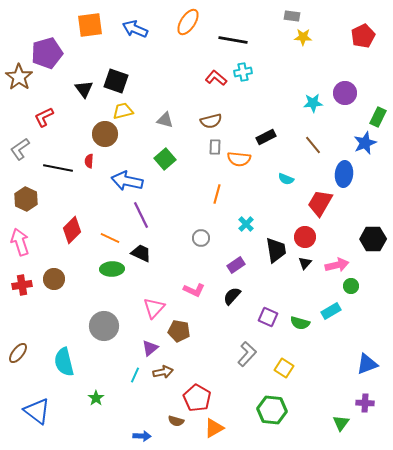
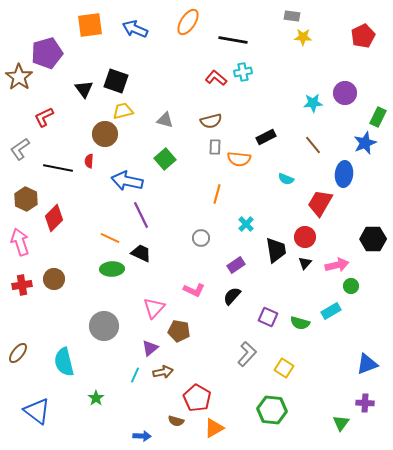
red diamond at (72, 230): moved 18 px left, 12 px up
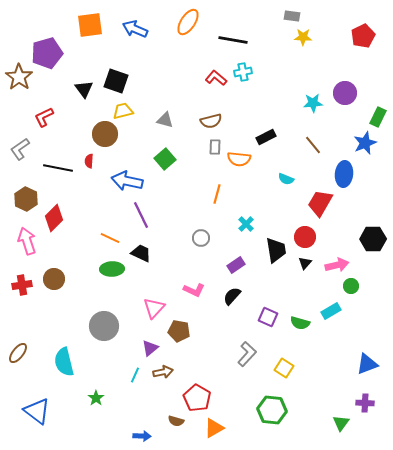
pink arrow at (20, 242): moved 7 px right, 1 px up
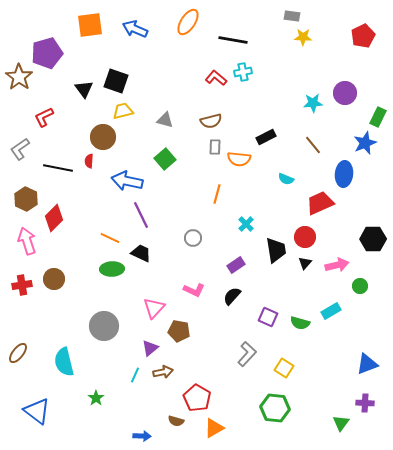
brown circle at (105, 134): moved 2 px left, 3 px down
red trapezoid at (320, 203): rotated 36 degrees clockwise
gray circle at (201, 238): moved 8 px left
green circle at (351, 286): moved 9 px right
green hexagon at (272, 410): moved 3 px right, 2 px up
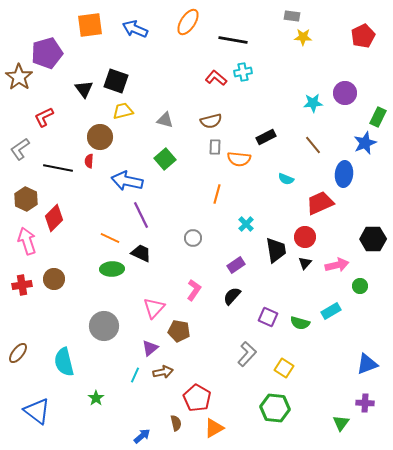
brown circle at (103, 137): moved 3 px left
pink L-shape at (194, 290): rotated 80 degrees counterclockwise
brown semicircle at (176, 421): moved 2 px down; rotated 119 degrees counterclockwise
blue arrow at (142, 436): rotated 42 degrees counterclockwise
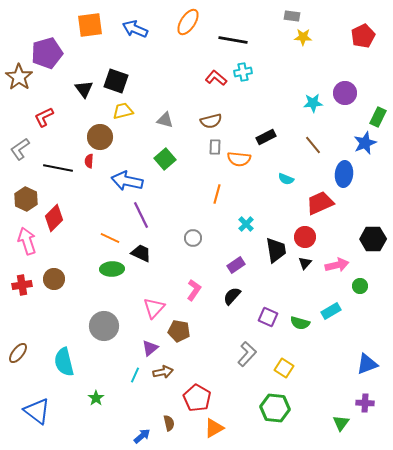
brown semicircle at (176, 423): moved 7 px left
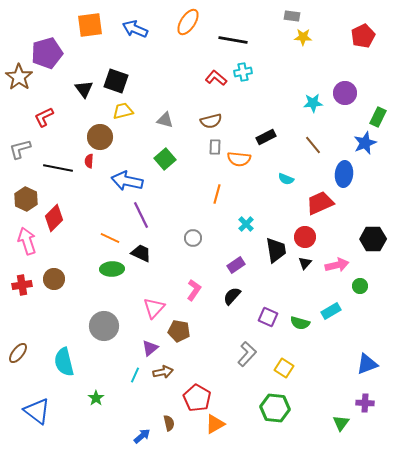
gray L-shape at (20, 149): rotated 20 degrees clockwise
orange triangle at (214, 428): moved 1 px right, 4 px up
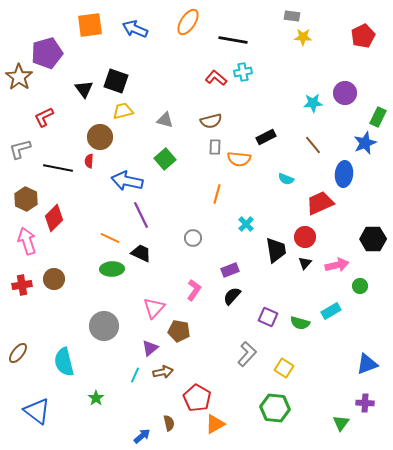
purple rectangle at (236, 265): moved 6 px left, 5 px down; rotated 12 degrees clockwise
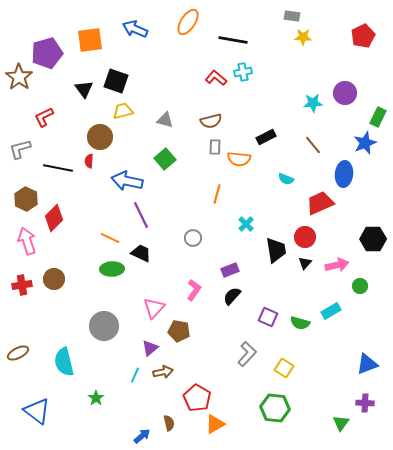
orange square at (90, 25): moved 15 px down
brown ellipse at (18, 353): rotated 25 degrees clockwise
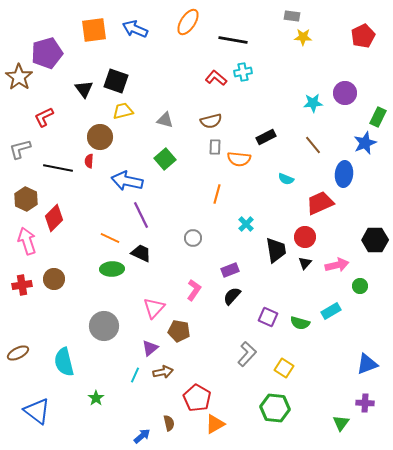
orange square at (90, 40): moved 4 px right, 10 px up
black hexagon at (373, 239): moved 2 px right, 1 px down
